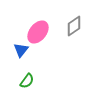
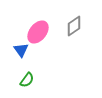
blue triangle: rotated 14 degrees counterclockwise
green semicircle: moved 1 px up
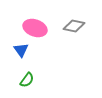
gray diamond: rotated 45 degrees clockwise
pink ellipse: moved 3 px left, 4 px up; rotated 70 degrees clockwise
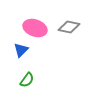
gray diamond: moved 5 px left, 1 px down
blue triangle: rotated 21 degrees clockwise
